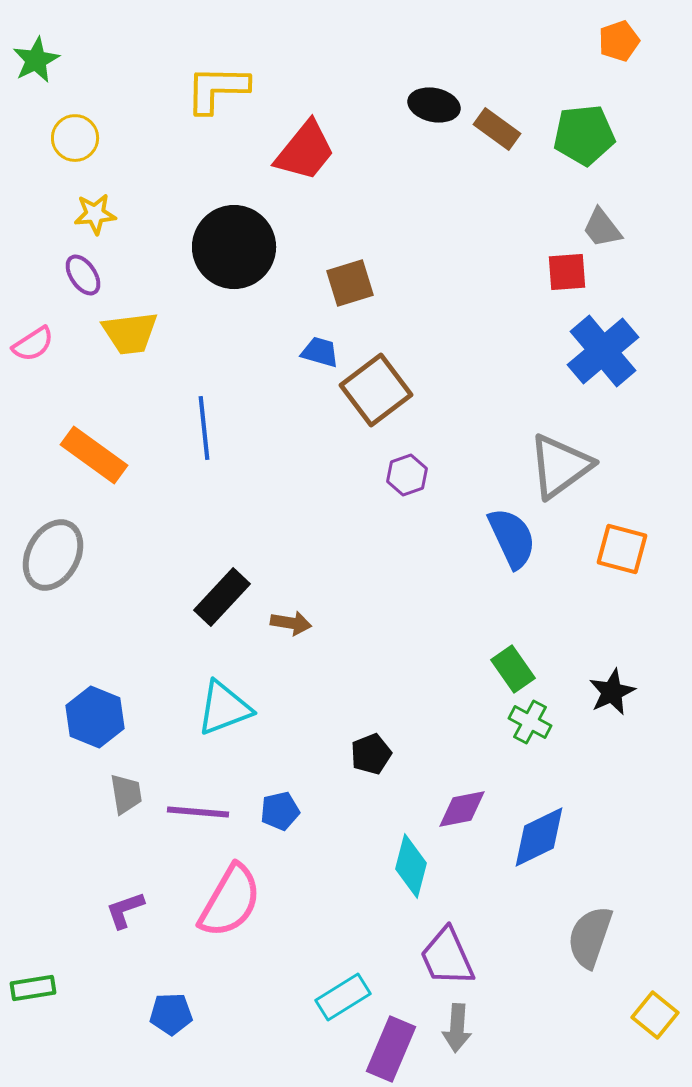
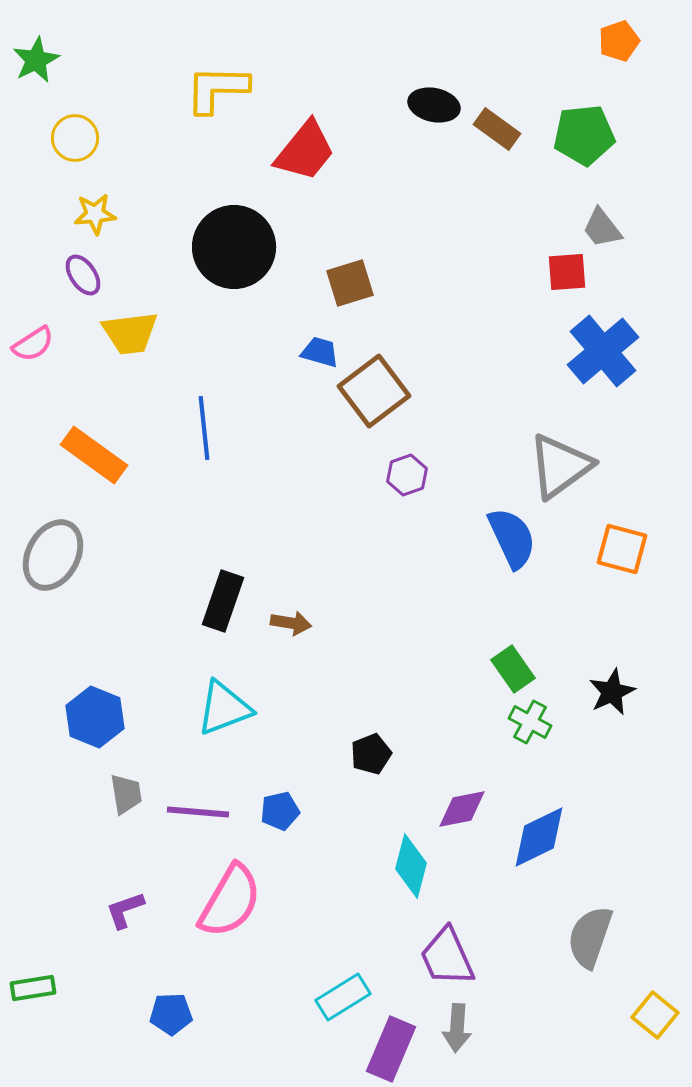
brown square at (376, 390): moved 2 px left, 1 px down
black rectangle at (222, 597): moved 1 px right, 4 px down; rotated 24 degrees counterclockwise
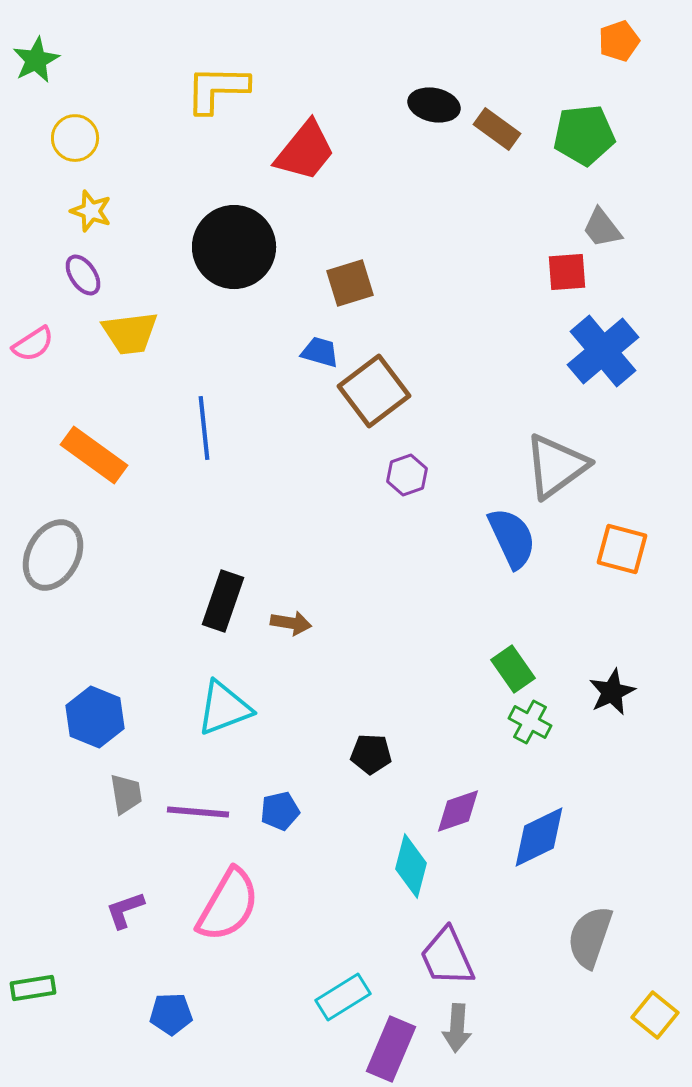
yellow star at (95, 214): moved 4 px left, 3 px up; rotated 24 degrees clockwise
gray triangle at (560, 466): moved 4 px left
black pentagon at (371, 754): rotated 24 degrees clockwise
purple diamond at (462, 809): moved 4 px left, 2 px down; rotated 8 degrees counterclockwise
pink semicircle at (230, 901): moved 2 px left, 4 px down
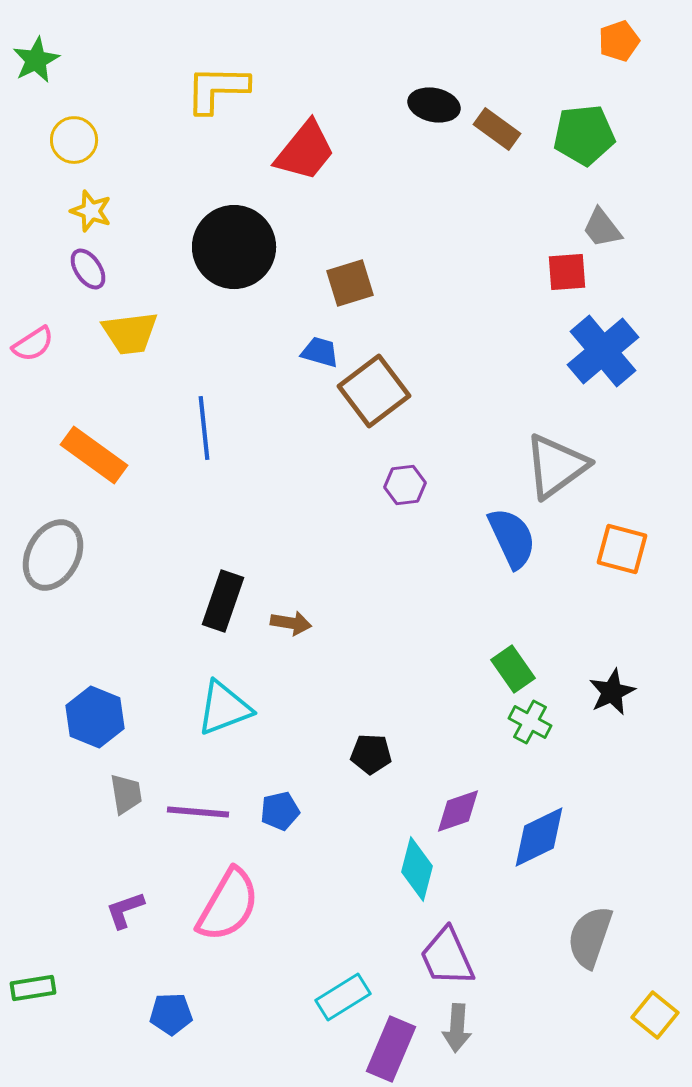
yellow circle at (75, 138): moved 1 px left, 2 px down
purple ellipse at (83, 275): moved 5 px right, 6 px up
purple hexagon at (407, 475): moved 2 px left, 10 px down; rotated 12 degrees clockwise
cyan diamond at (411, 866): moved 6 px right, 3 px down
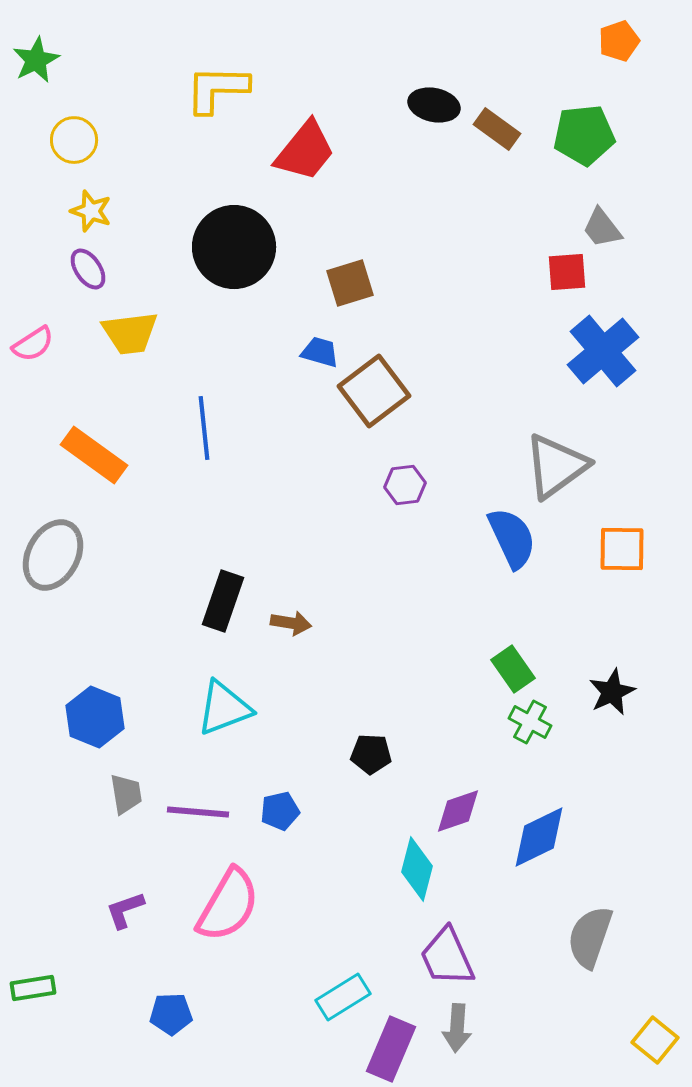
orange square at (622, 549): rotated 14 degrees counterclockwise
yellow square at (655, 1015): moved 25 px down
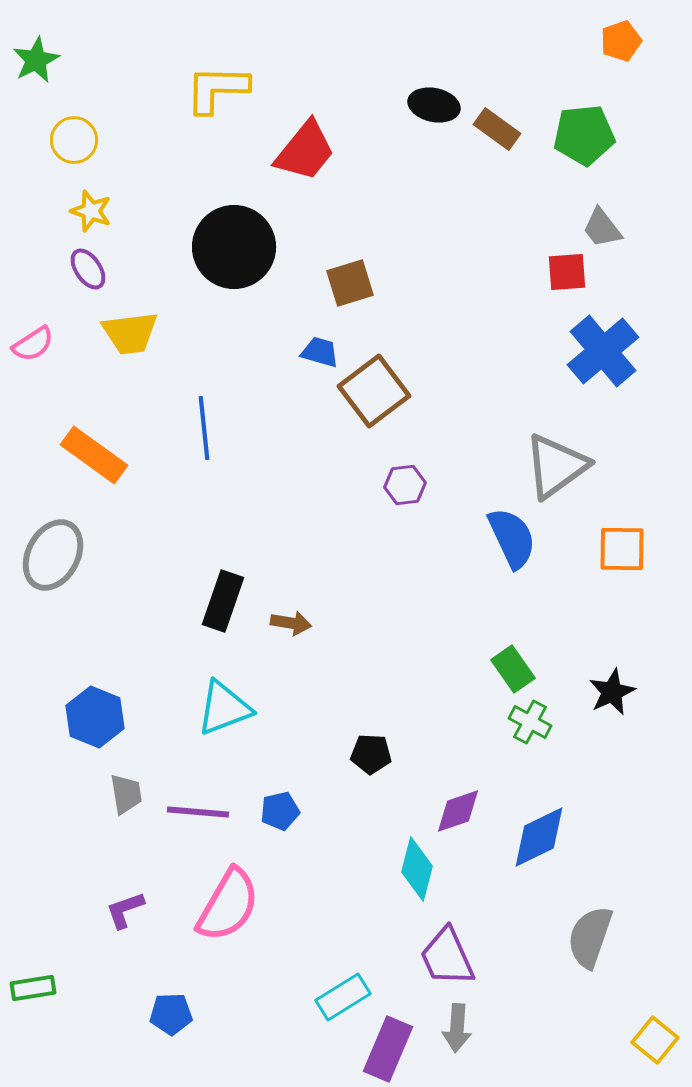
orange pentagon at (619, 41): moved 2 px right
purple rectangle at (391, 1049): moved 3 px left
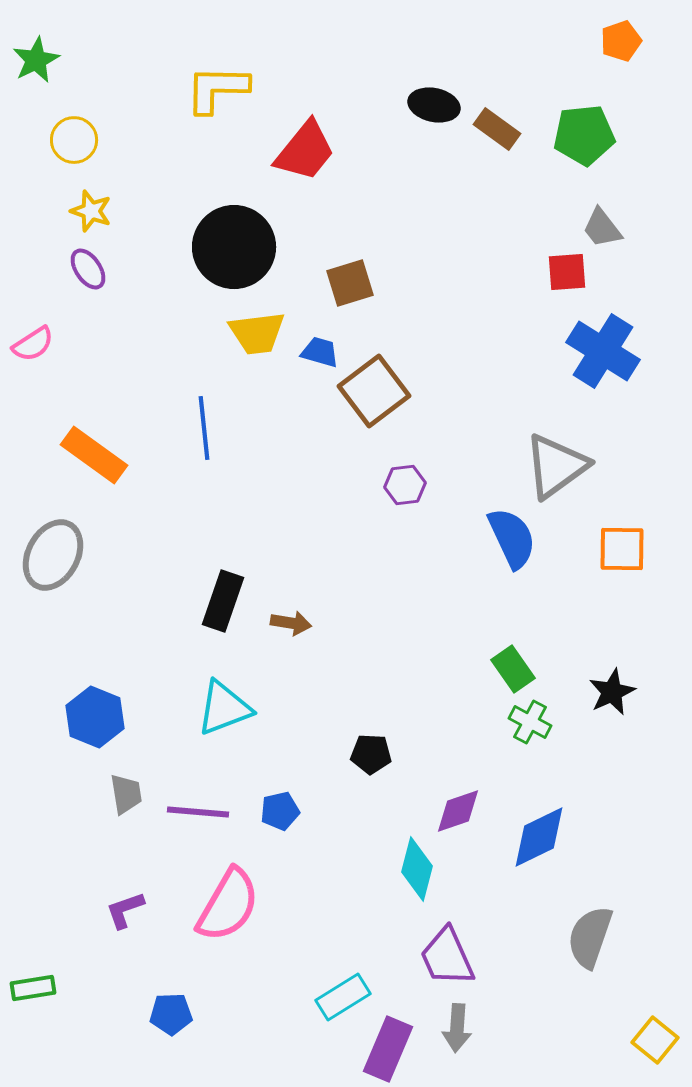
yellow trapezoid at (130, 333): moved 127 px right
blue cross at (603, 351): rotated 18 degrees counterclockwise
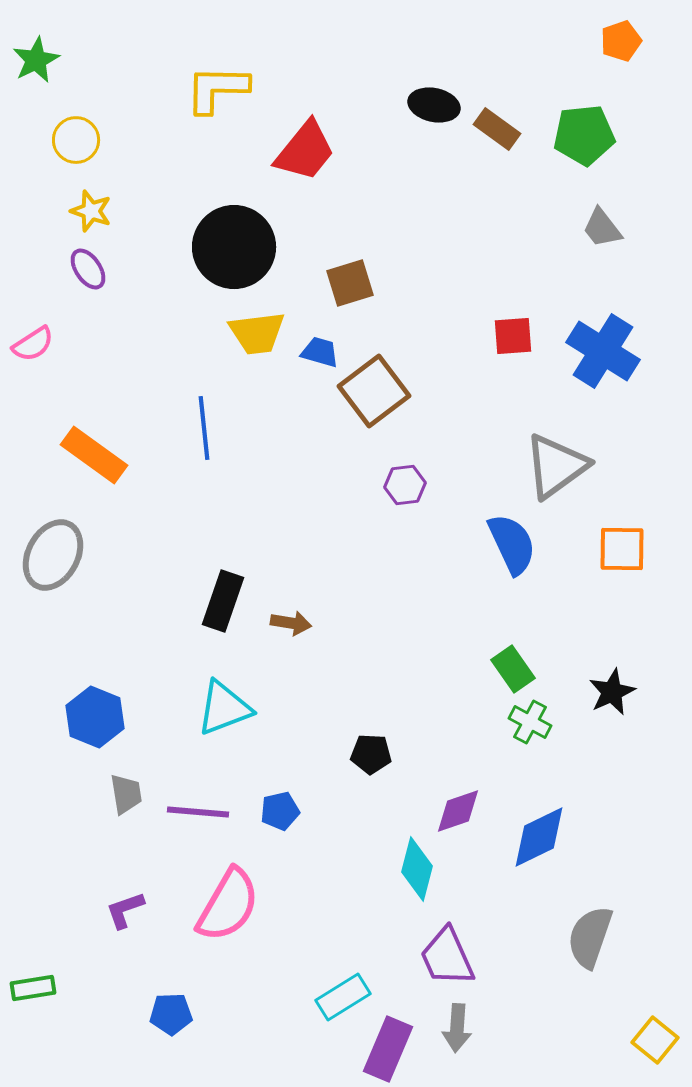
yellow circle at (74, 140): moved 2 px right
red square at (567, 272): moved 54 px left, 64 px down
blue semicircle at (512, 538): moved 6 px down
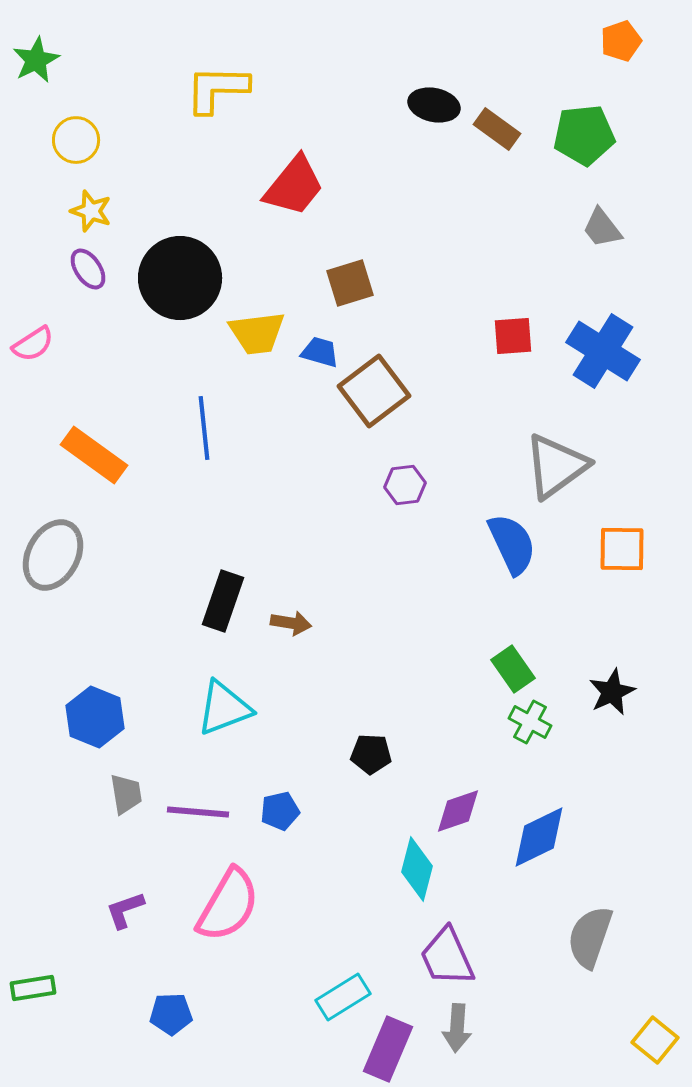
red trapezoid at (305, 151): moved 11 px left, 35 px down
black circle at (234, 247): moved 54 px left, 31 px down
